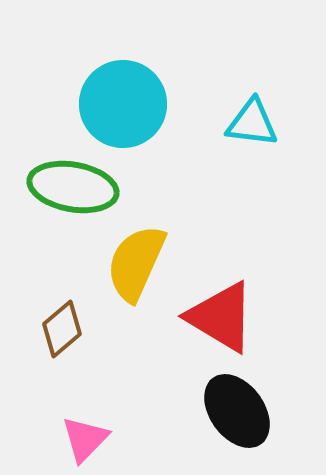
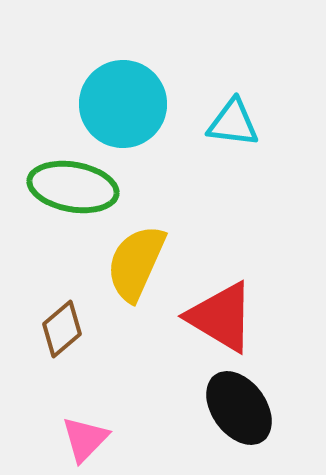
cyan triangle: moved 19 px left
black ellipse: moved 2 px right, 3 px up
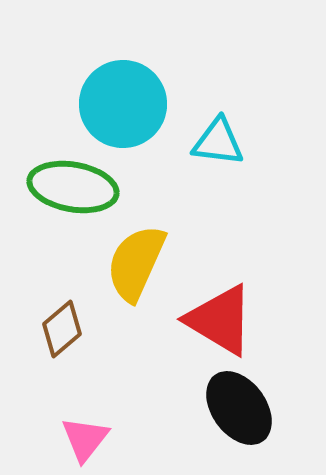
cyan triangle: moved 15 px left, 19 px down
red triangle: moved 1 px left, 3 px down
pink triangle: rotated 6 degrees counterclockwise
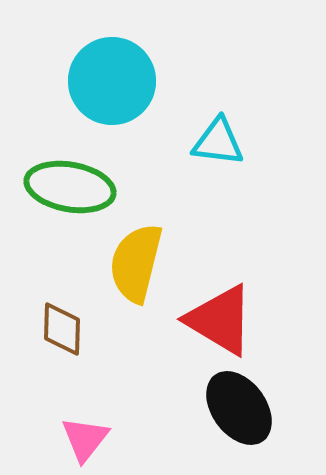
cyan circle: moved 11 px left, 23 px up
green ellipse: moved 3 px left
yellow semicircle: rotated 10 degrees counterclockwise
brown diamond: rotated 48 degrees counterclockwise
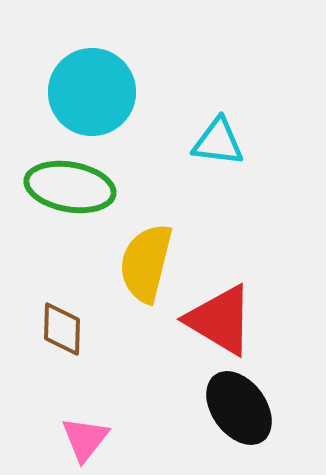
cyan circle: moved 20 px left, 11 px down
yellow semicircle: moved 10 px right
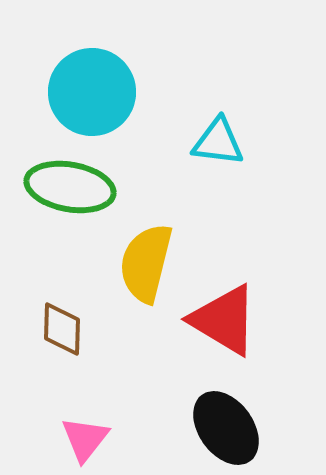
red triangle: moved 4 px right
black ellipse: moved 13 px left, 20 px down
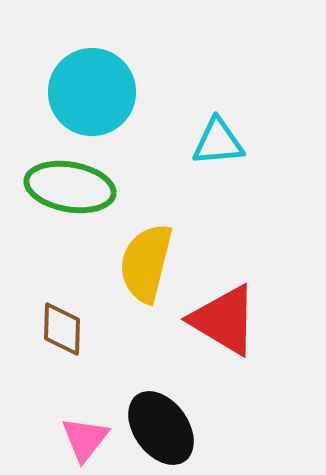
cyan triangle: rotated 12 degrees counterclockwise
black ellipse: moved 65 px left
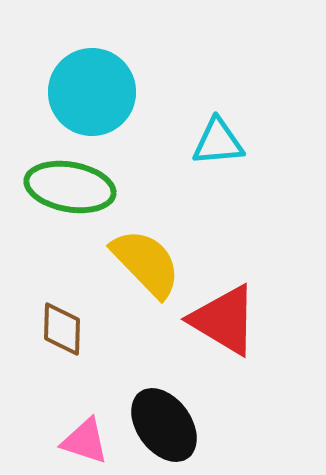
yellow semicircle: rotated 122 degrees clockwise
black ellipse: moved 3 px right, 3 px up
pink triangle: moved 2 px down; rotated 50 degrees counterclockwise
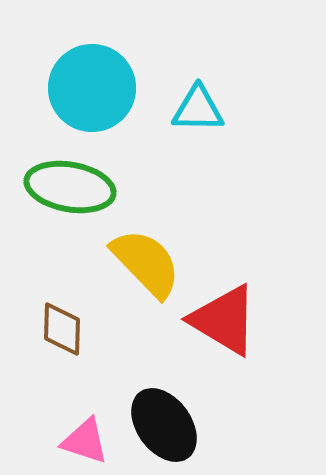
cyan circle: moved 4 px up
cyan triangle: moved 20 px left, 33 px up; rotated 6 degrees clockwise
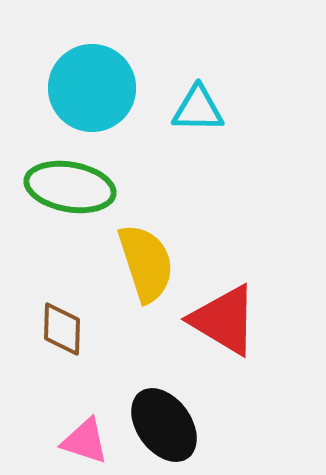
yellow semicircle: rotated 26 degrees clockwise
